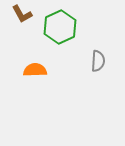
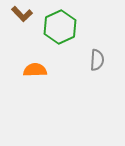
brown L-shape: rotated 15 degrees counterclockwise
gray semicircle: moved 1 px left, 1 px up
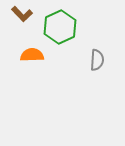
orange semicircle: moved 3 px left, 15 px up
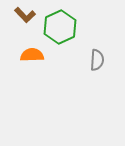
brown L-shape: moved 3 px right, 1 px down
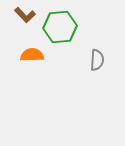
green hexagon: rotated 20 degrees clockwise
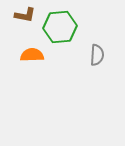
brown L-shape: rotated 35 degrees counterclockwise
gray semicircle: moved 5 px up
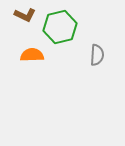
brown L-shape: rotated 15 degrees clockwise
green hexagon: rotated 8 degrees counterclockwise
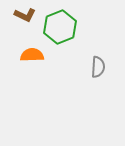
green hexagon: rotated 8 degrees counterclockwise
gray semicircle: moved 1 px right, 12 px down
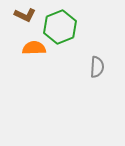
orange semicircle: moved 2 px right, 7 px up
gray semicircle: moved 1 px left
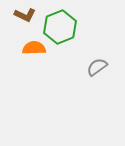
gray semicircle: rotated 130 degrees counterclockwise
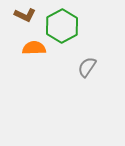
green hexagon: moved 2 px right, 1 px up; rotated 8 degrees counterclockwise
gray semicircle: moved 10 px left; rotated 20 degrees counterclockwise
